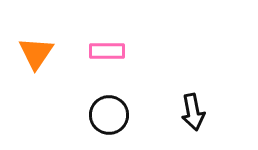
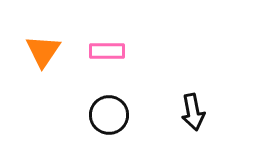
orange triangle: moved 7 px right, 2 px up
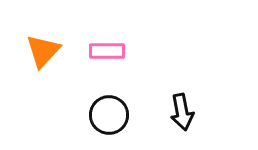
orange triangle: rotated 9 degrees clockwise
black arrow: moved 11 px left
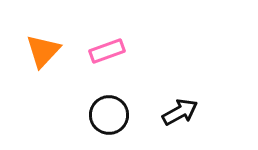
pink rectangle: rotated 20 degrees counterclockwise
black arrow: moved 2 px left; rotated 108 degrees counterclockwise
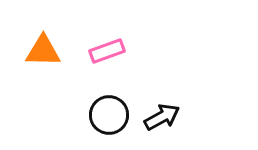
orange triangle: rotated 48 degrees clockwise
black arrow: moved 18 px left, 5 px down
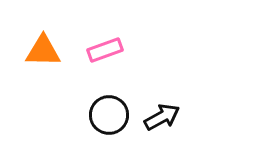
pink rectangle: moved 2 px left, 1 px up
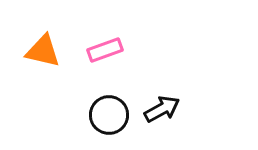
orange triangle: rotated 12 degrees clockwise
black arrow: moved 8 px up
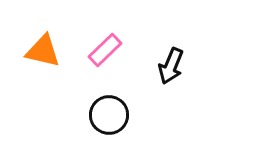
pink rectangle: rotated 24 degrees counterclockwise
black arrow: moved 9 px right, 43 px up; rotated 141 degrees clockwise
